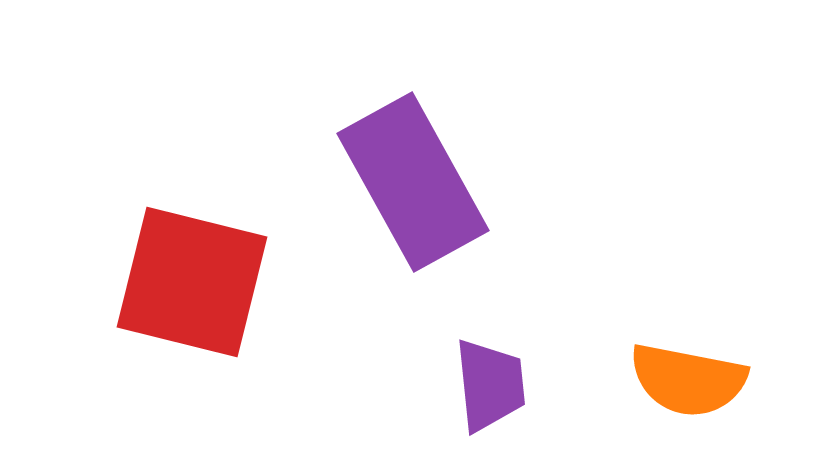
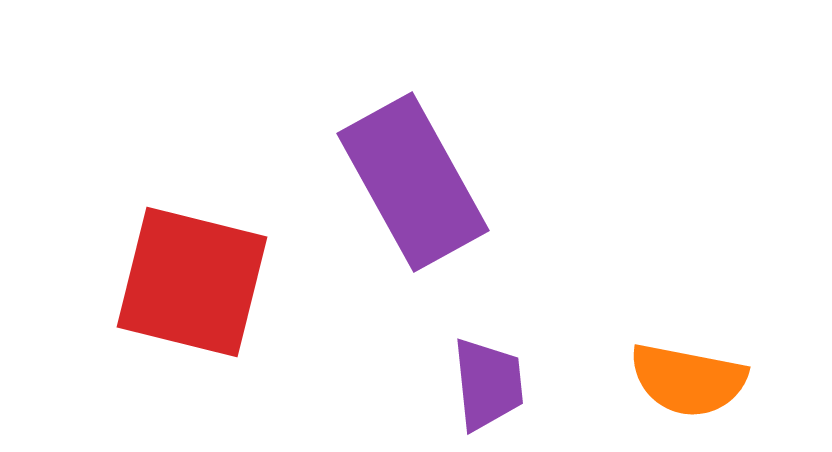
purple trapezoid: moved 2 px left, 1 px up
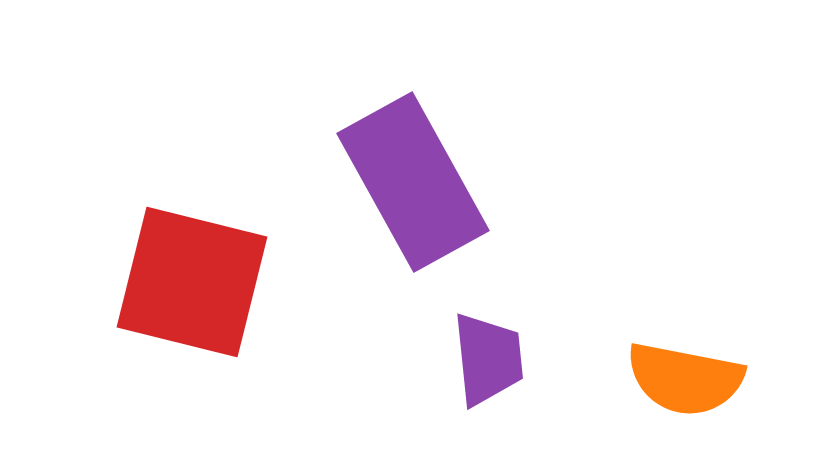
orange semicircle: moved 3 px left, 1 px up
purple trapezoid: moved 25 px up
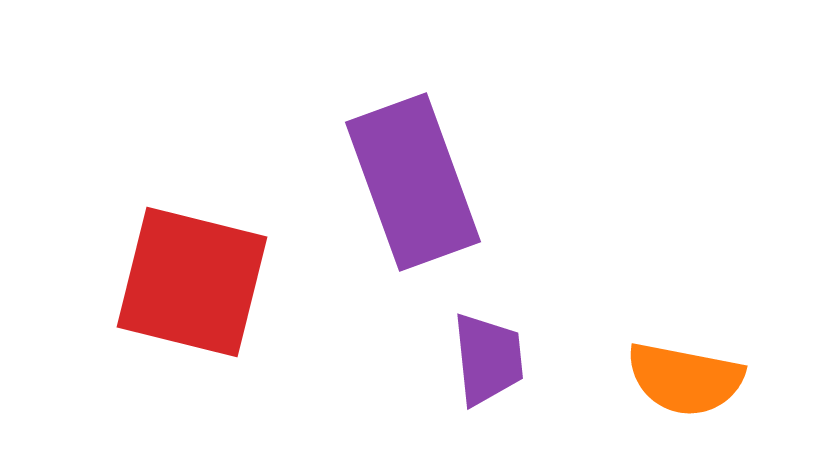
purple rectangle: rotated 9 degrees clockwise
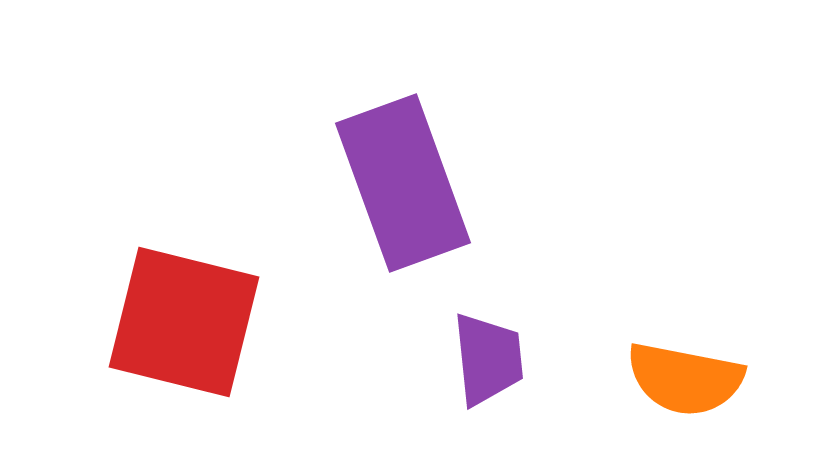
purple rectangle: moved 10 px left, 1 px down
red square: moved 8 px left, 40 px down
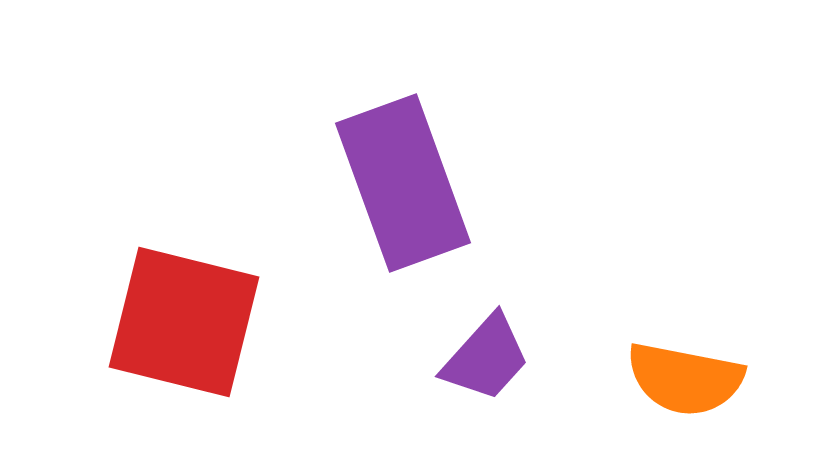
purple trapezoid: moved 2 px left, 1 px up; rotated 48 degrees clockwise
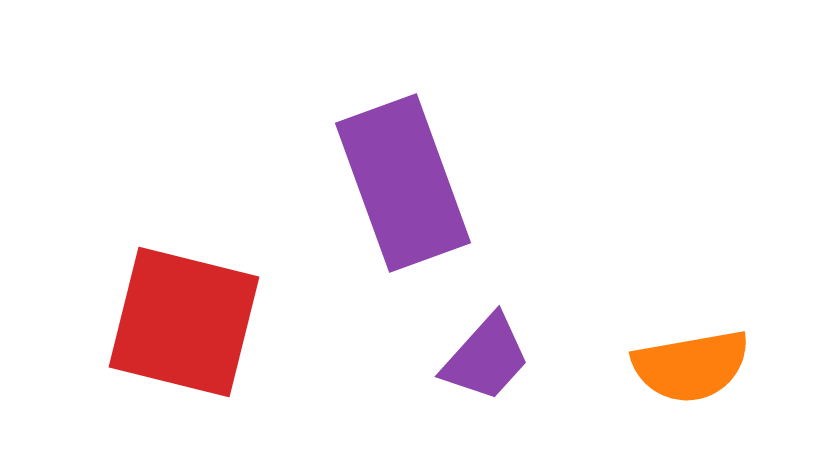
orange semicircle: moved 6 px right, 13 px up; rotated 21 degrees counterclockwise
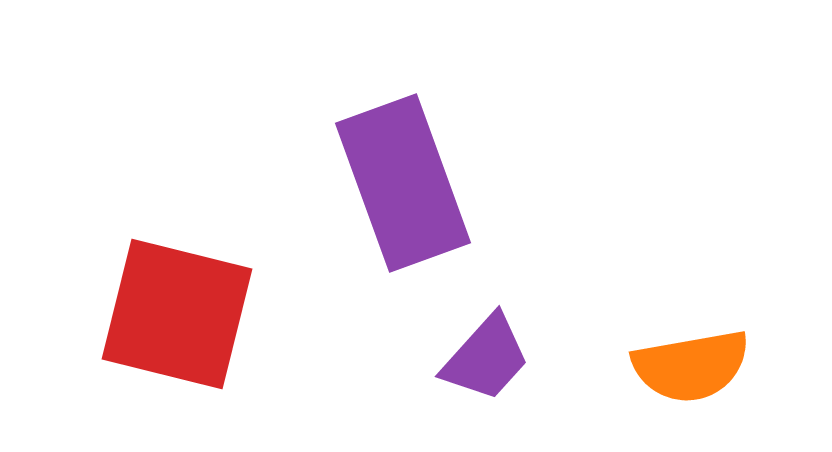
red square: moved 7 px left, 8 px up
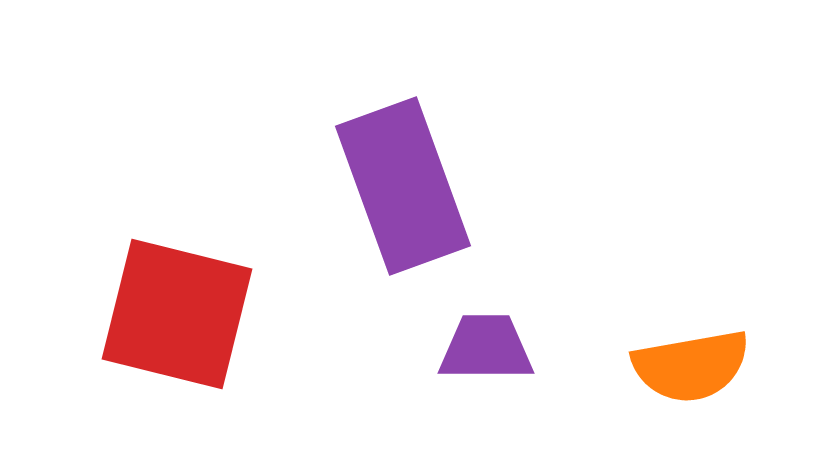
purple rectangle: moved 3 px down
purple trapezoid: moved 10 px up; rotated 132 degrees counterclockwise
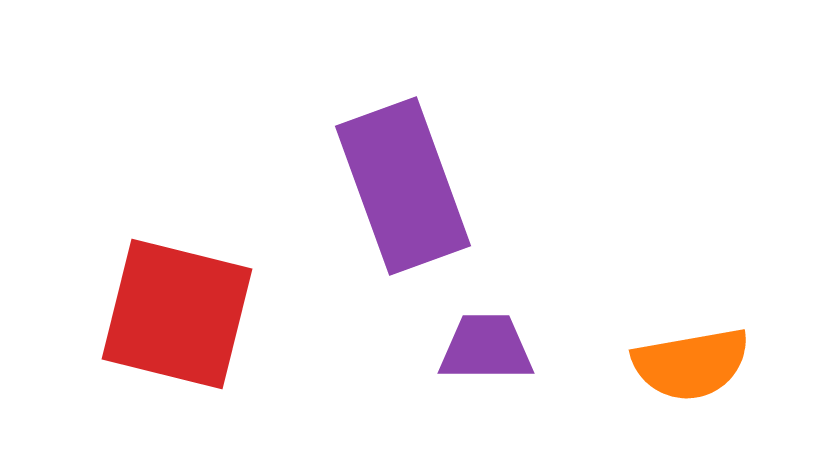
orange semicircle: moved 2 px up
